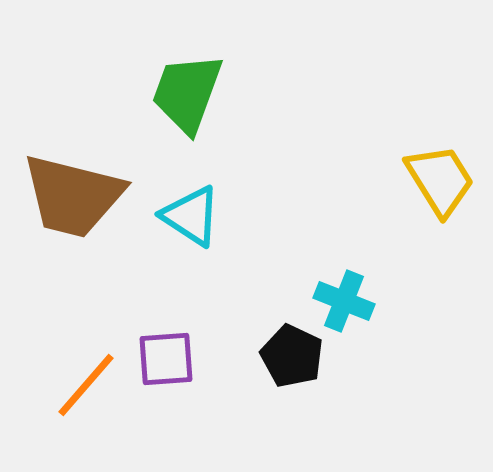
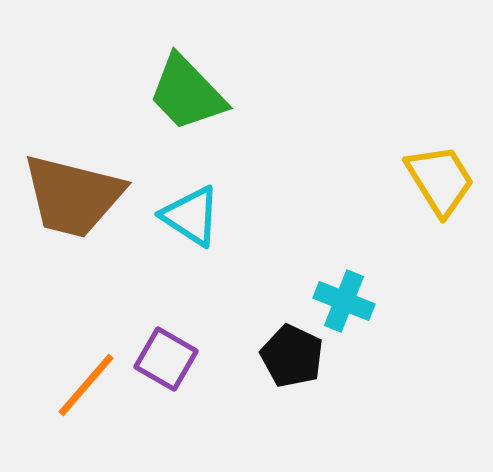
green trapezoid: rotated 64 degrees counterclockwise
purple square: rotated 34 degrees clockwise
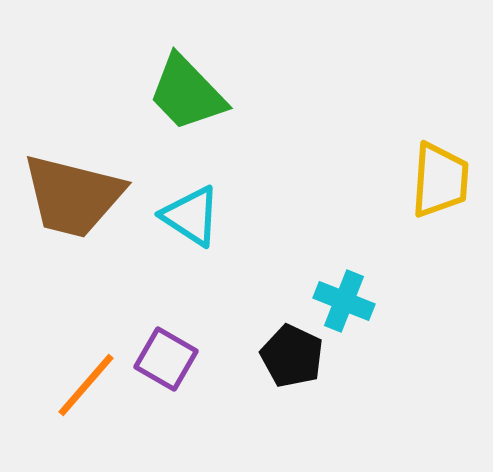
yellow trapezoid: rotated 36 degrees clockwise
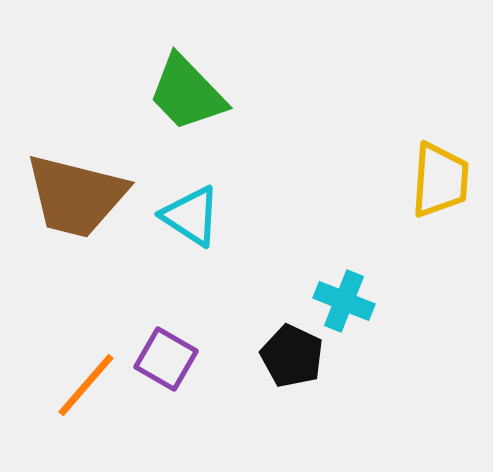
brown trapezoid: moved 3 px right
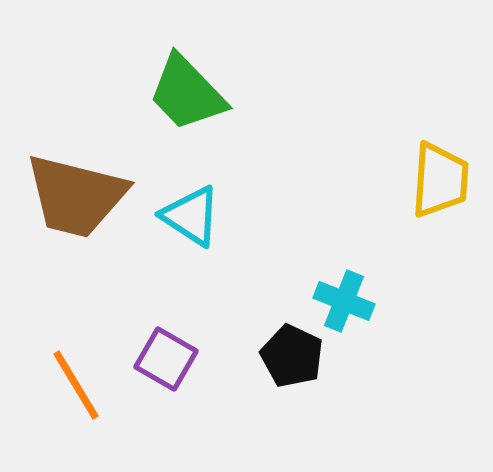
orange line: moved 10 px left; rotated 72 degrees counterclockwise
